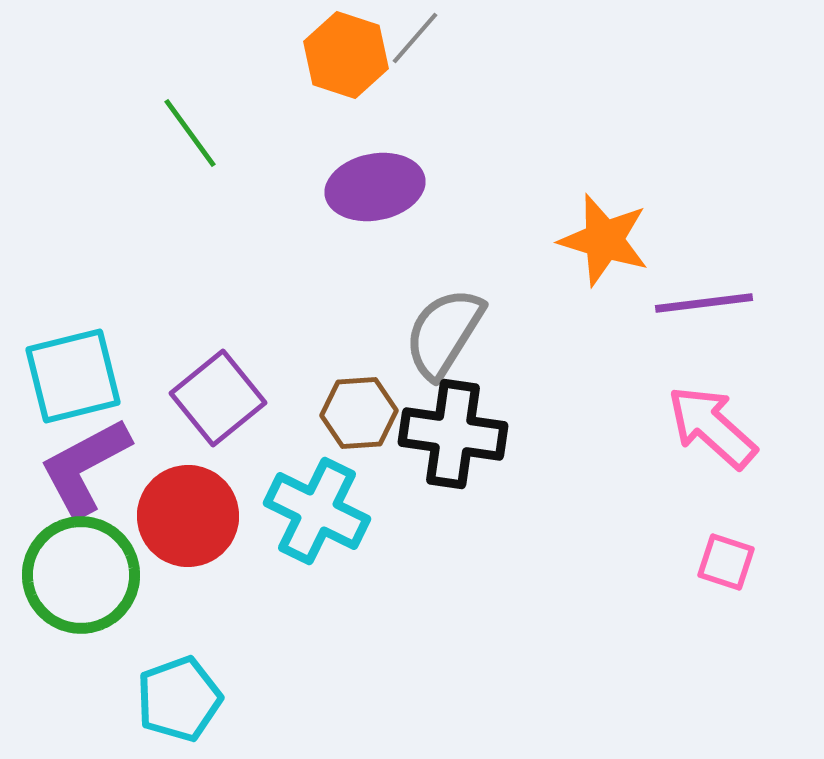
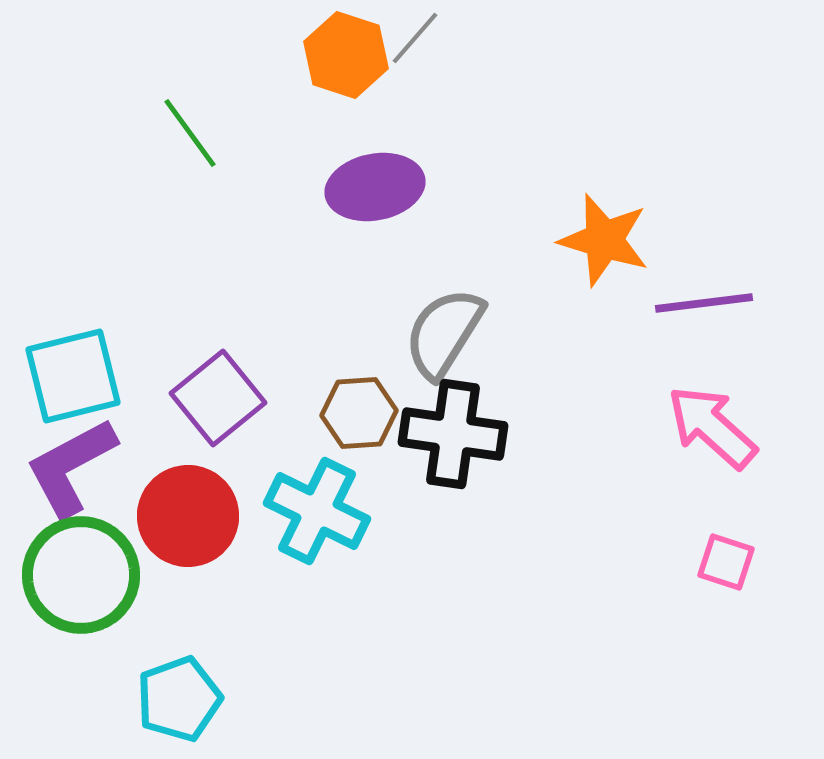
purple L-shape: moved 14 px left
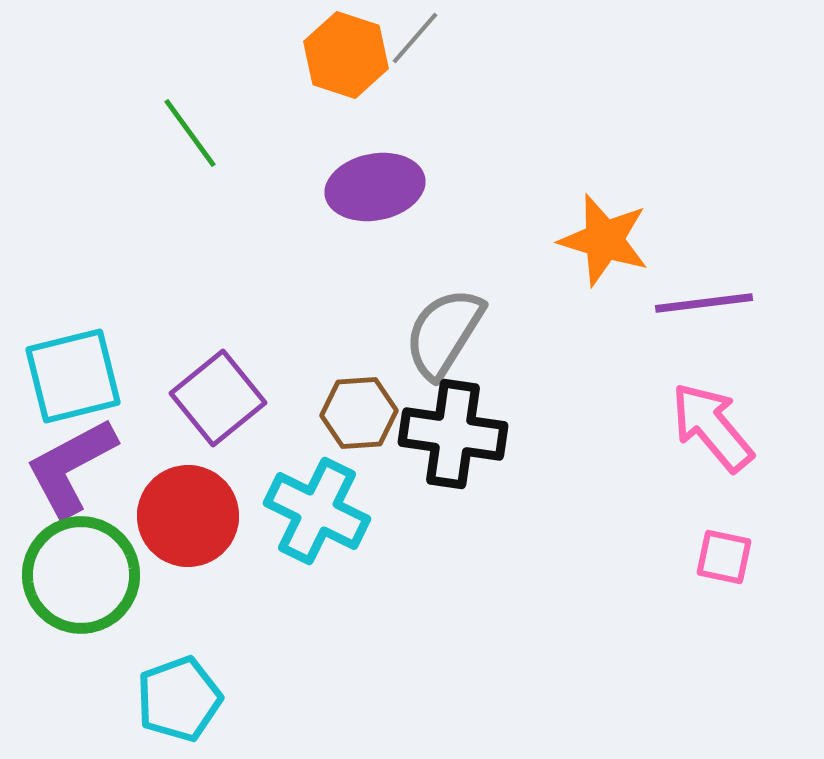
pink arrow: rotated 8 degrees clockwise
pink square: moved 2 px left, 5 px up; rotated 6 degrees counterclockwise
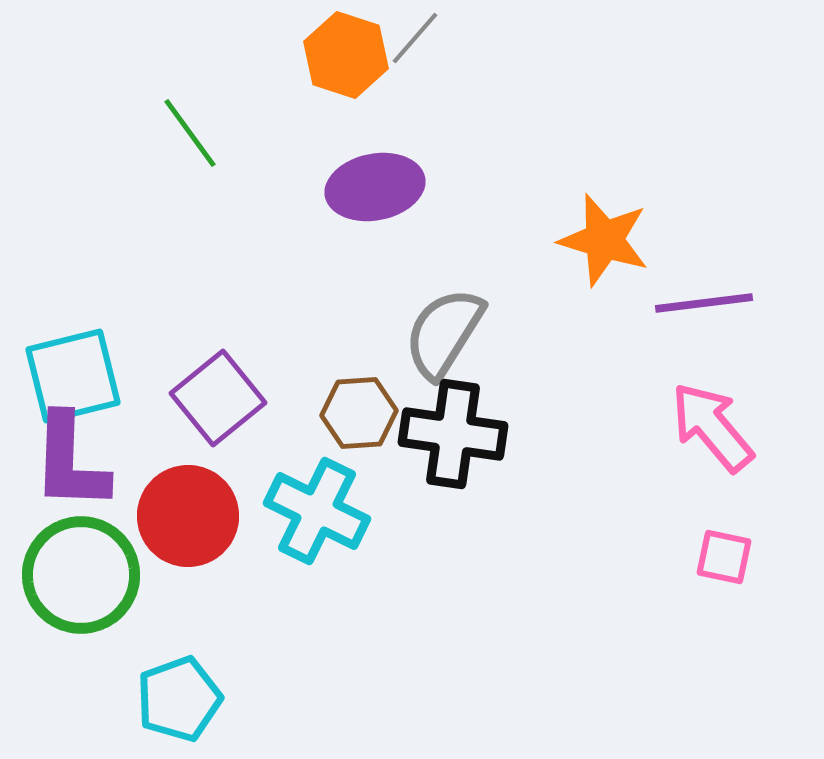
purple L-shape: moved 1 px left, 5 px up; rotated 60 degrees counterclockwise
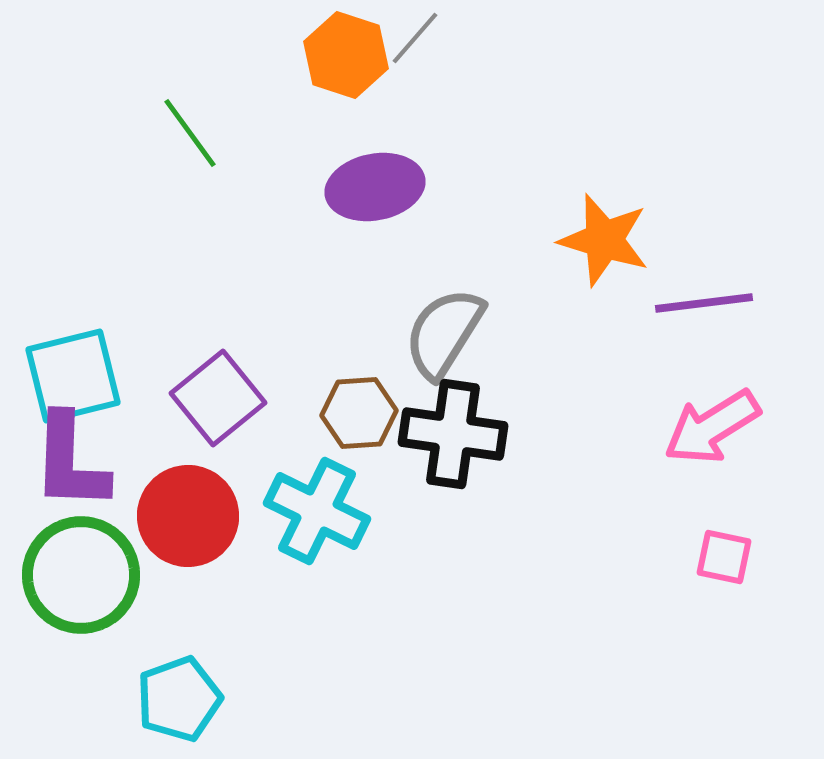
pink arrow: rotated 82 degrees counterclockwise
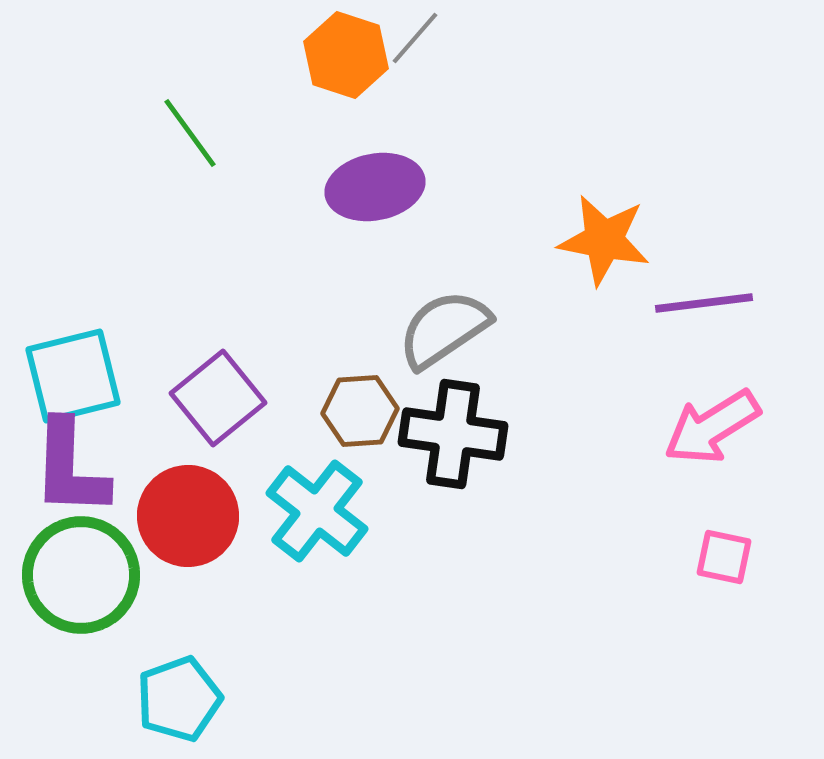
orange star: rotated 6 degrees counterclockwise
gray semicircle: moved 4 px up; rotated 24 degrees clockwise
brown hexagon: moved 1 px right, 2 px up
purple L-shape: moved 6 px down
cyan cross: rotated 12 degrees clockwise
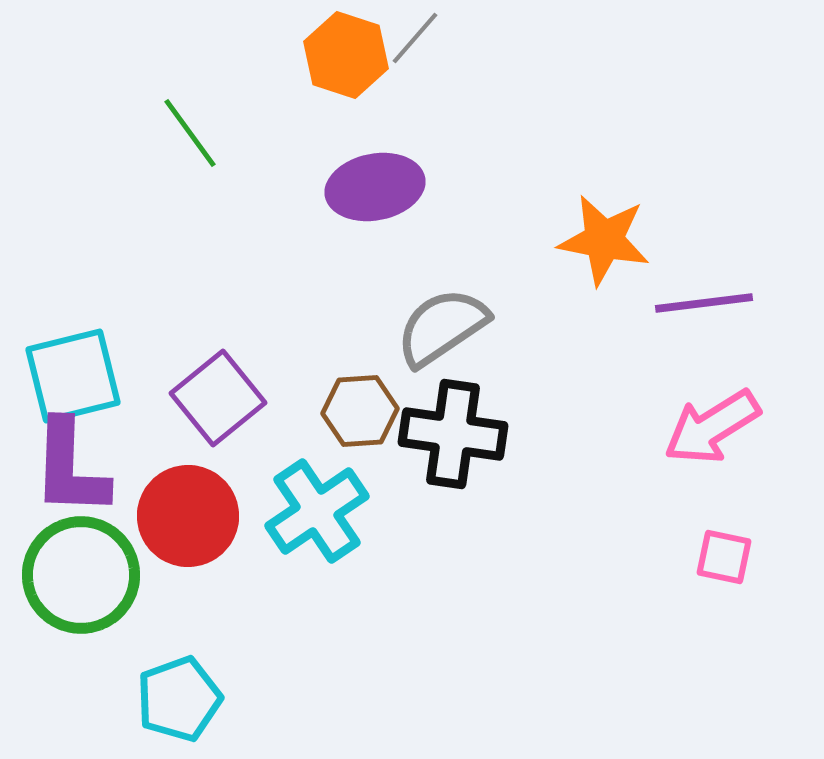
gray semicircle: moved 2 px left, 2 px up
cyan cross: rotated 18 degrees clockwise
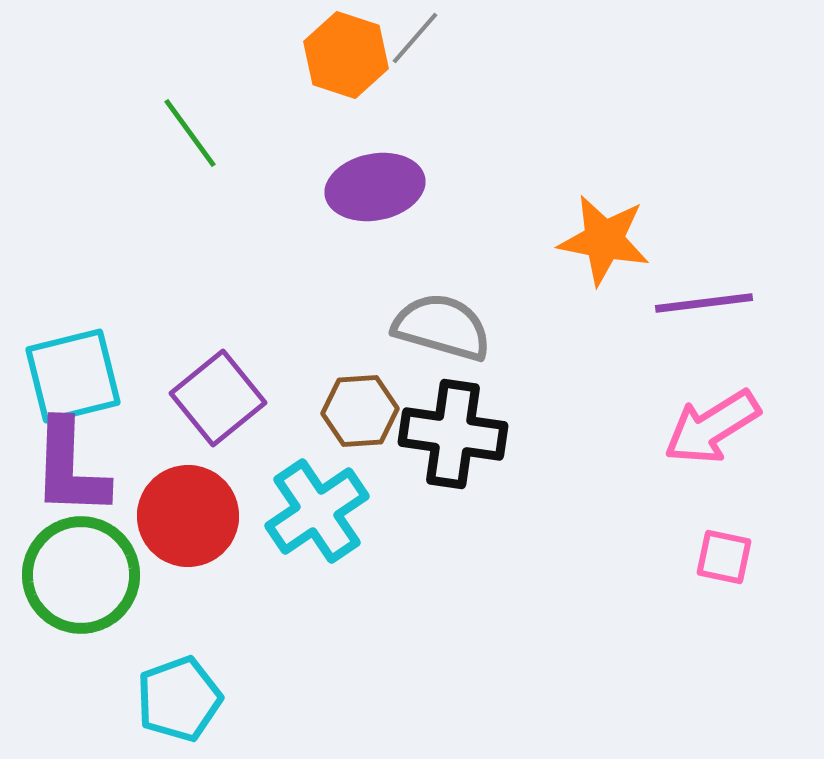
gray semicircle: rotated 50 degrees clockwise
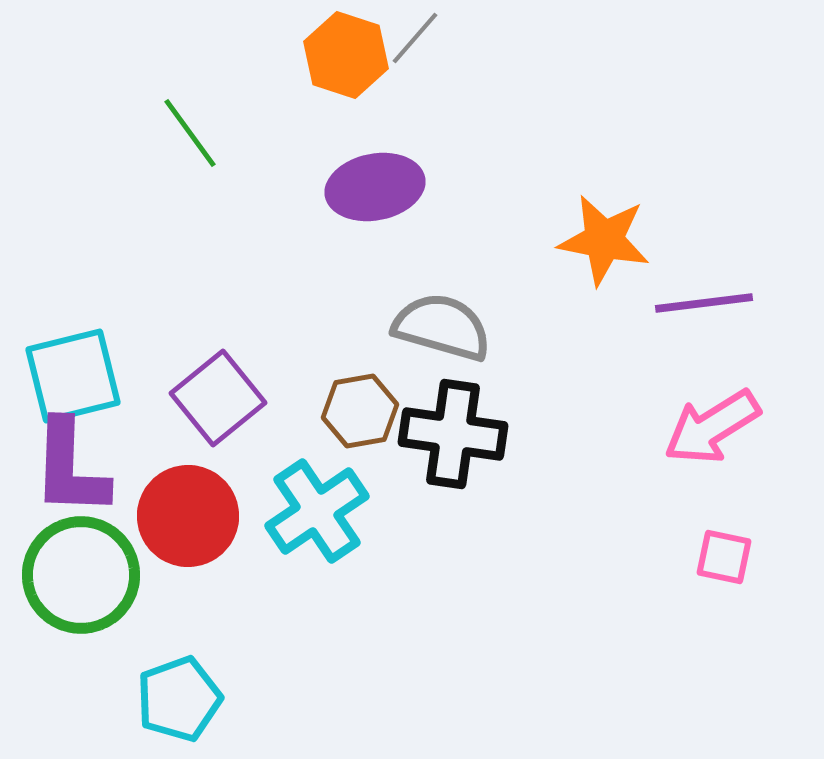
brown hexagon: rotated 6 degrees counterclockwise
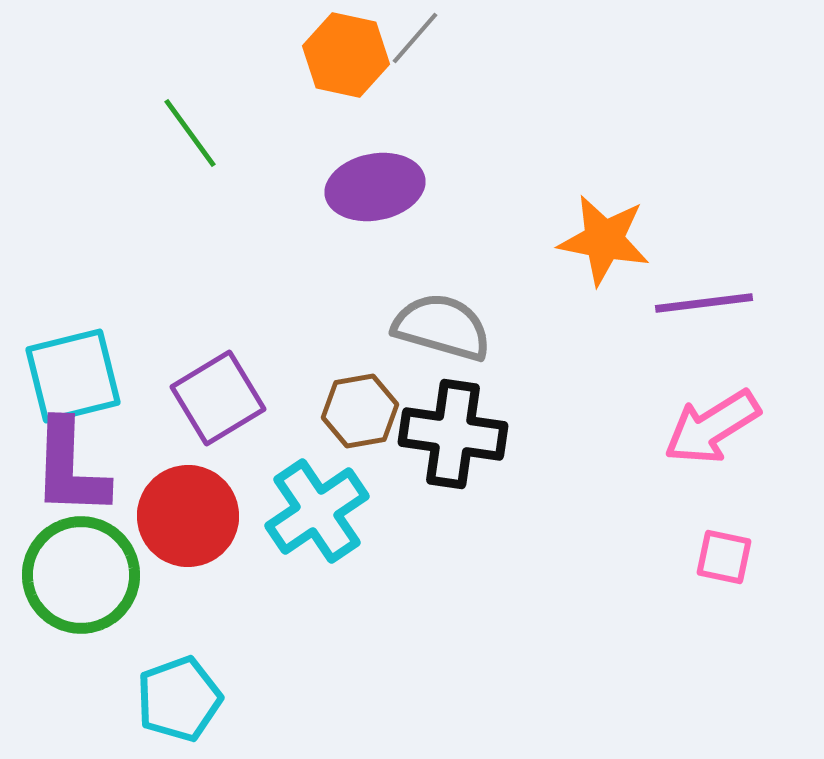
orange hexagon: rotated 6 degrees counterclockwise
purple square: rotated 8 degrees clockwise
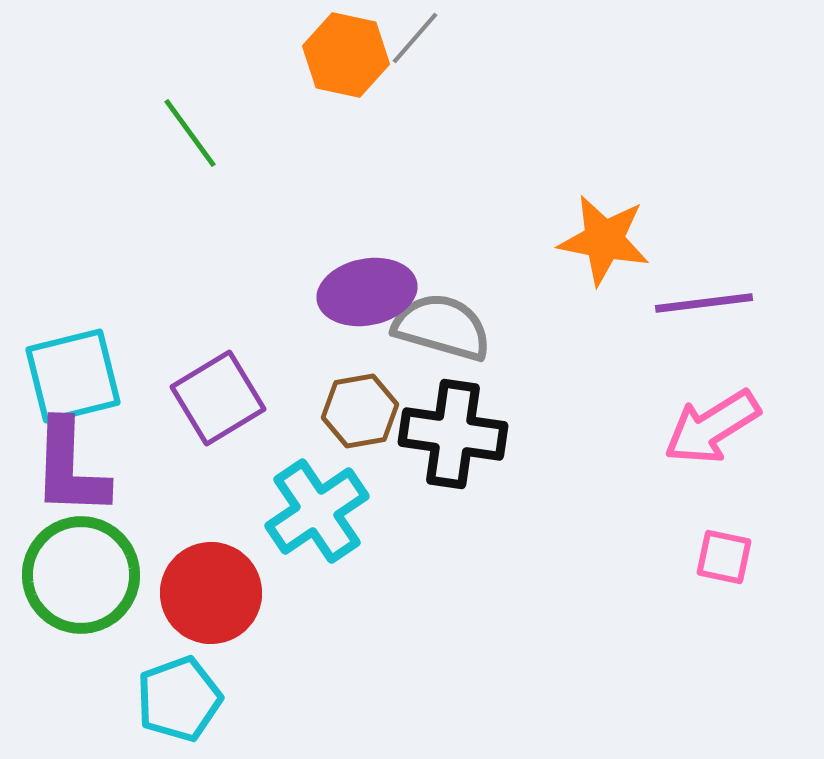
purple ellipse: moved 8 px left, 105 px down
red circle: moved 23 px right, 77 px down
